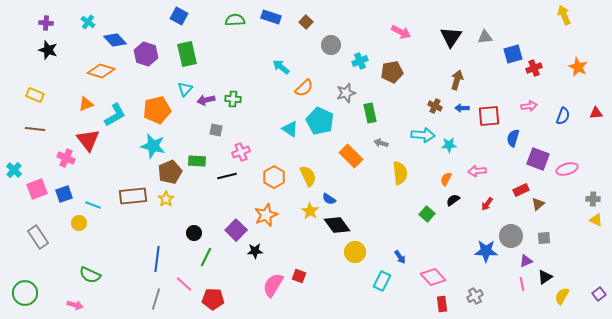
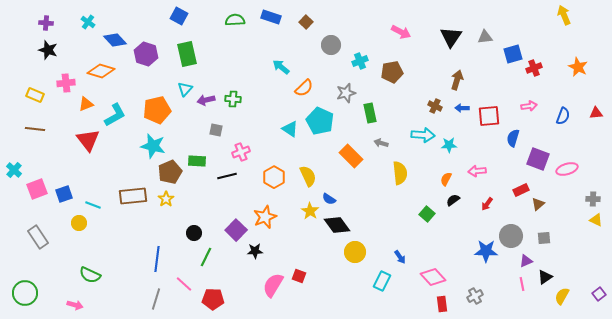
pink cross at (66, 158): moved 75 px up; rotated 30 degrees counterclockwise
orange star at (266, 215): moved 1 px left, 2 px down
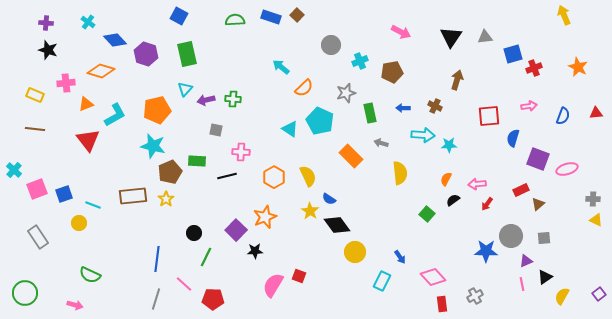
brown square at (306, 22): moved 9 px left, 7 px up
blue arrow at (462, 108): moved 59 px left
pink cross at (241, 152): rotated 24 degrees clockwise
pink arrow at (477, 171): moved 13 px down
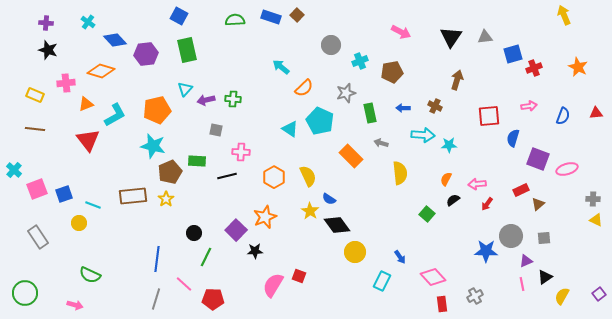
purple hexagon at (146, 54): rotated 25 degrees counterclockwise
green rectangle at (187, 54): moved 4 px up
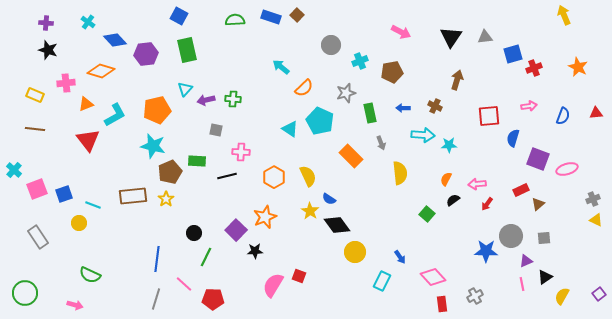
gray arrow at (381, 143): rotated 128 degrees counterclockwise
gray cross at (593, 199): rotated 24 degrees counterclockwise
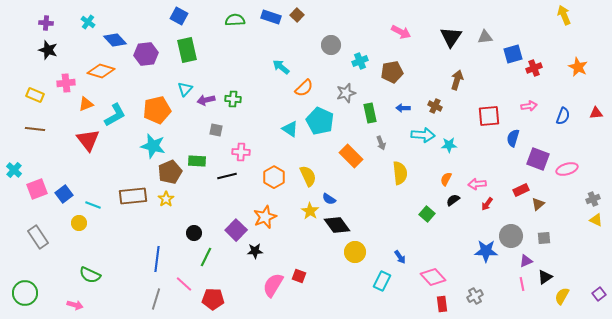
blue square at (64, 194): rotated 18 degrees counterclockwise
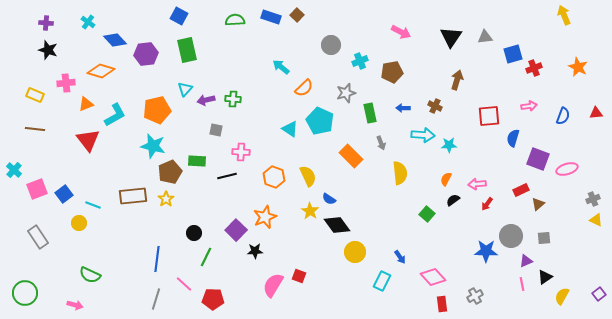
orange hexagon at (274, 177): rotated 10 degrees counterclockwise
